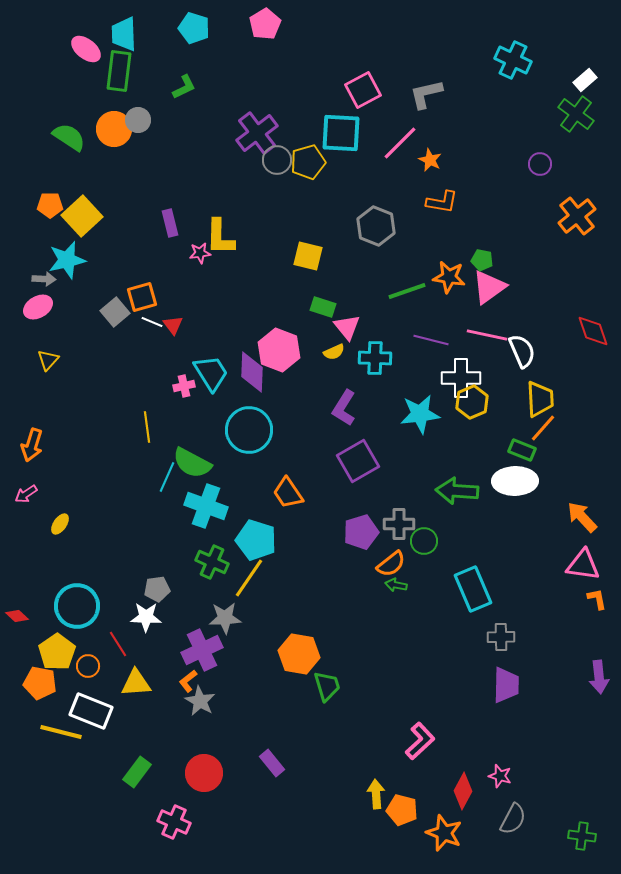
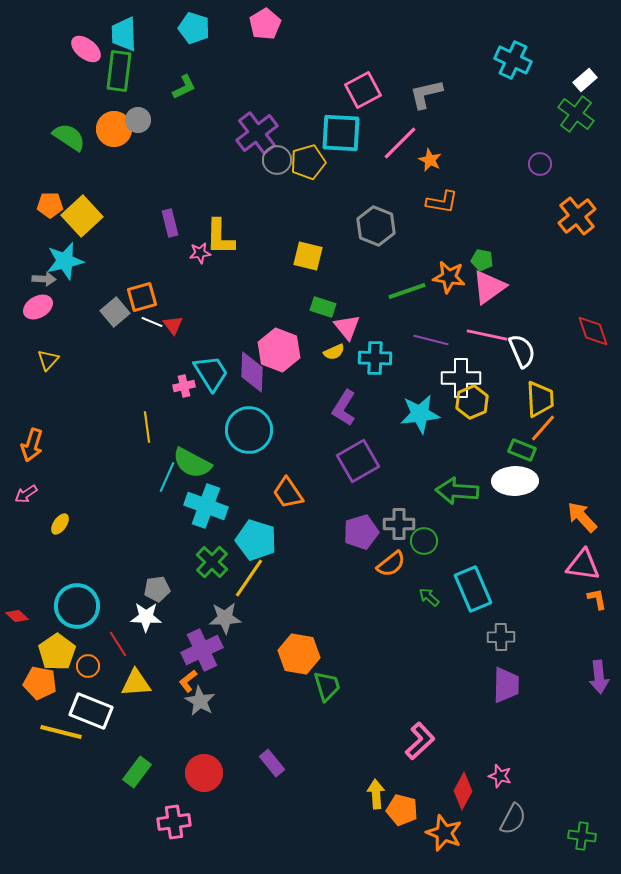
cyan star at (67, 260): moved 2 px left, 1 px down
green cross at (212, 562): rotated 20 degrees clockwise
green arrow at (396, 585): moved 33 px right, 12 px down; rotated 30 degrees clockwise
pink cross at (174, 822): rotated 32 degrees counterclockwise
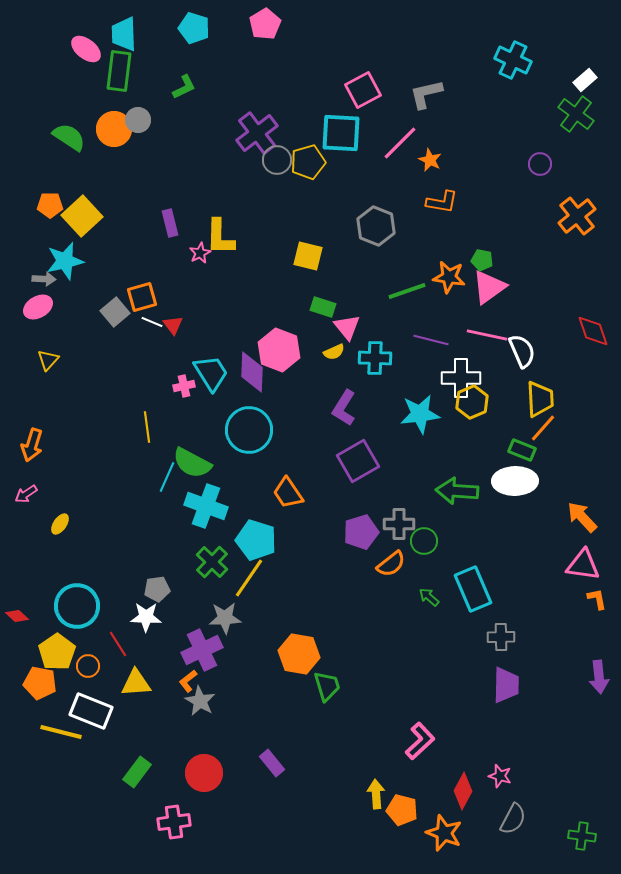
pink star at (200, 253): rotated 20 degrees counterclockwise
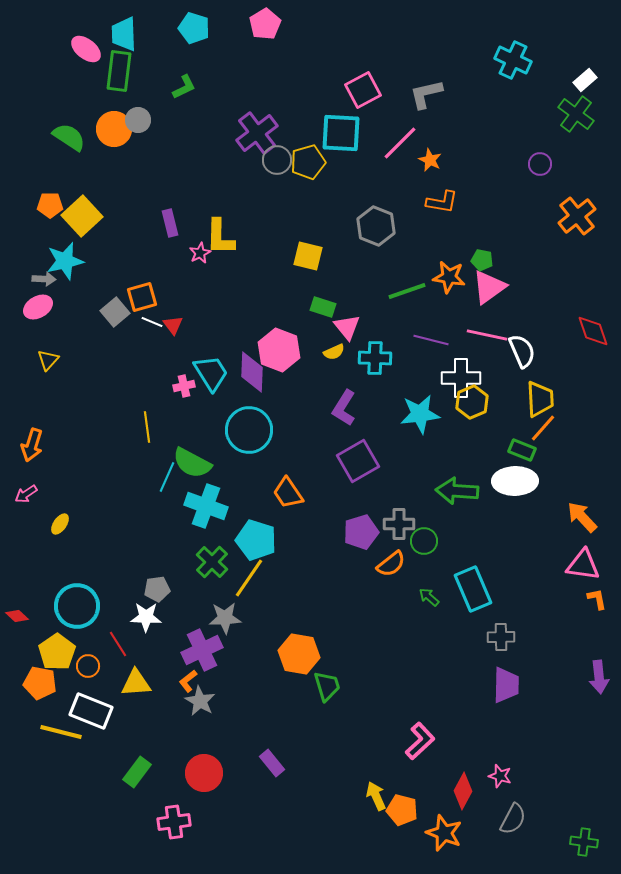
yellow arrow at (376, 794): moved 2 px down; rotated 20 degrees counterclockwise
green cross at (582, 836): moved 2 px right, 6 px down
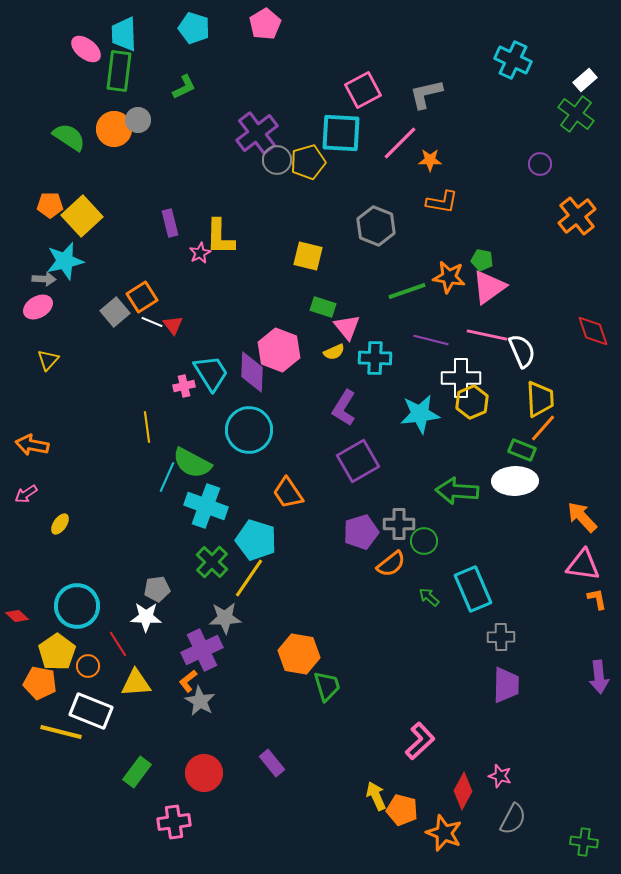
orange star at (430, 160): rotated 25 degrees counterclockwise
orange square at (142, 297): rotated 16 degrees counterclockwise
orange arrow at (32, 445): rotated 84 degrees clockwise
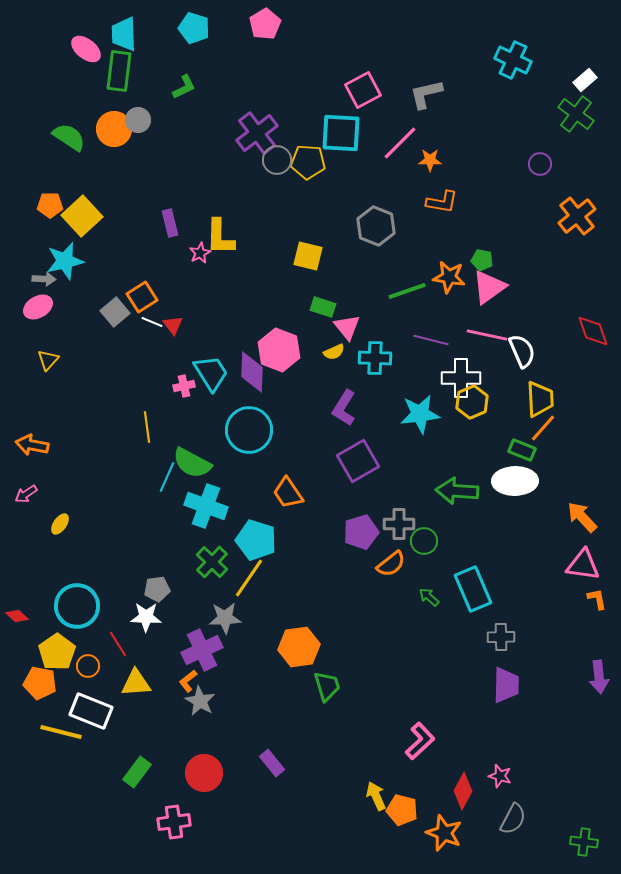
yellow pentagon at (308, 162): rotated 20 degrees clockwise
orange hexagon at (299, 654): moved 7 px up; rotated 18 degrees counterclockwise
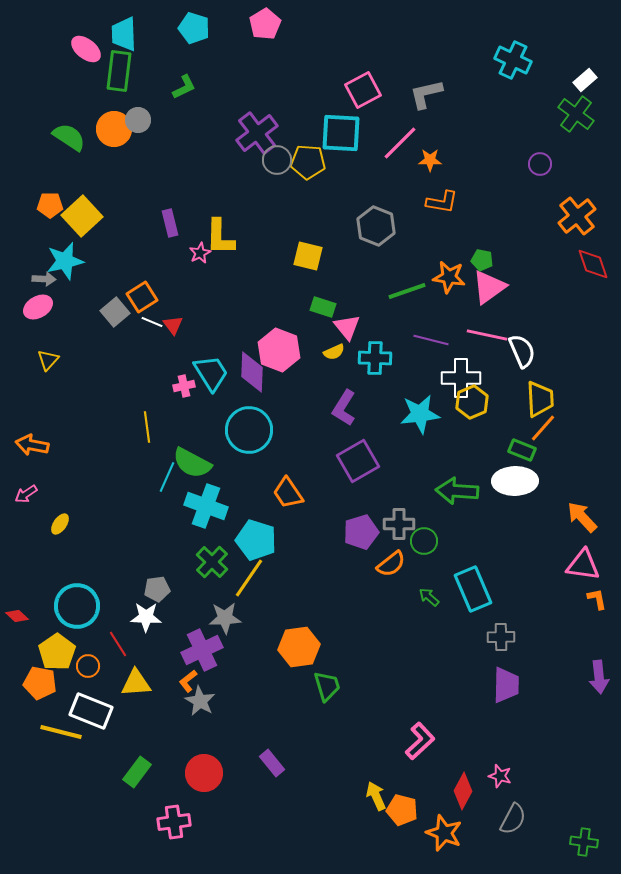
red diamond at (593, 331): moved 67 px up
